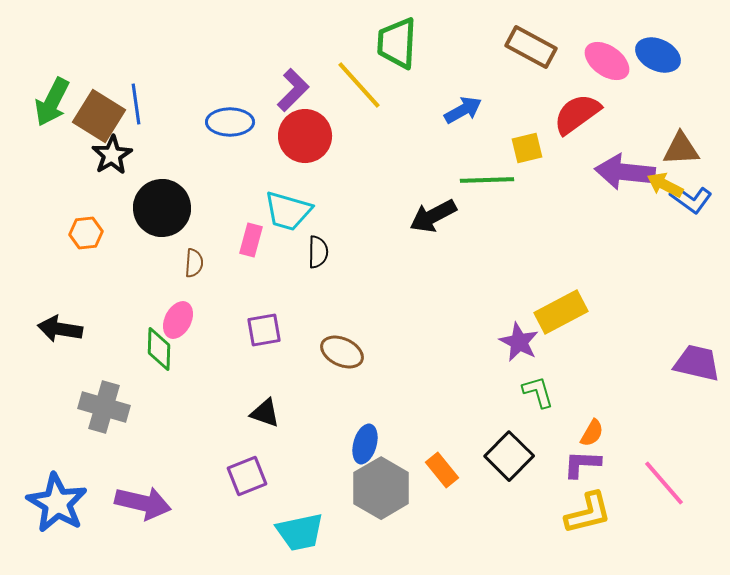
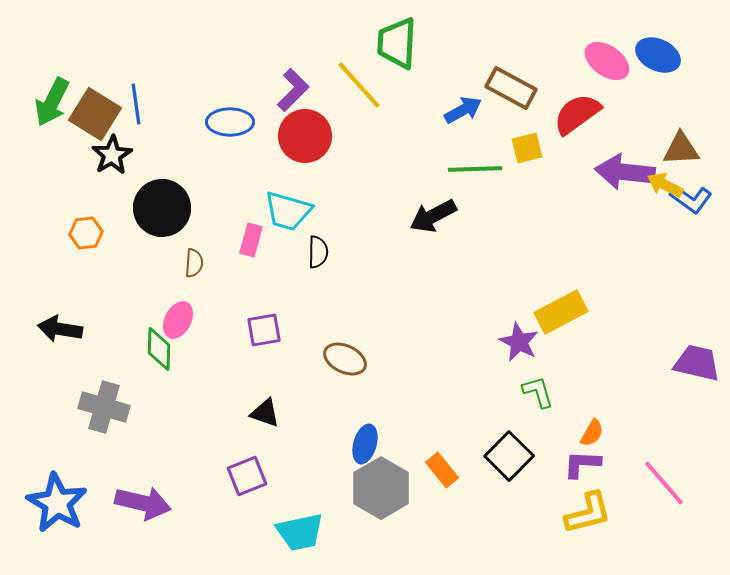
brown rectangle at (531, 47): moved 20 px left, 41 px down
brown square at (99, 116): moved 4 px left, 2 px up
green line at (487, 180): moved 12 px left, 11 px up
brown ellipse at (342, 352): moved 3 px right, 7 px down
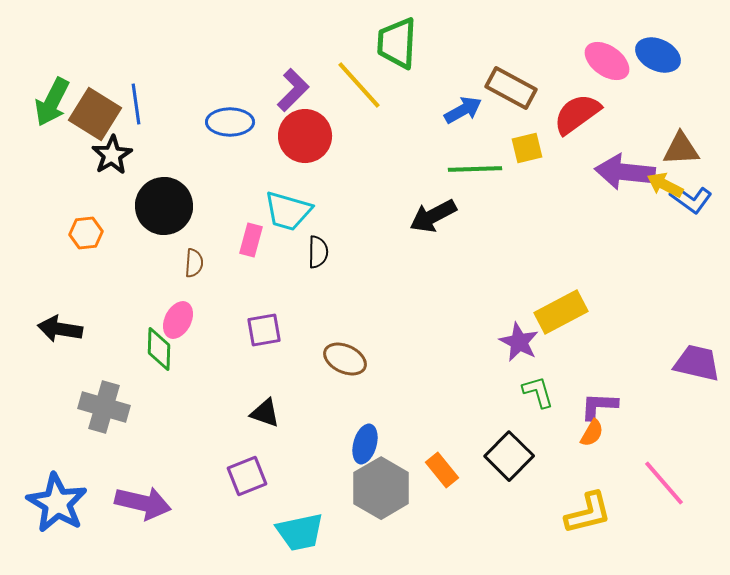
black circle at (162, 208): moved 2 px right, 2 px up
purple L-shape at (582, 464): moved 17 px right, 58 px up
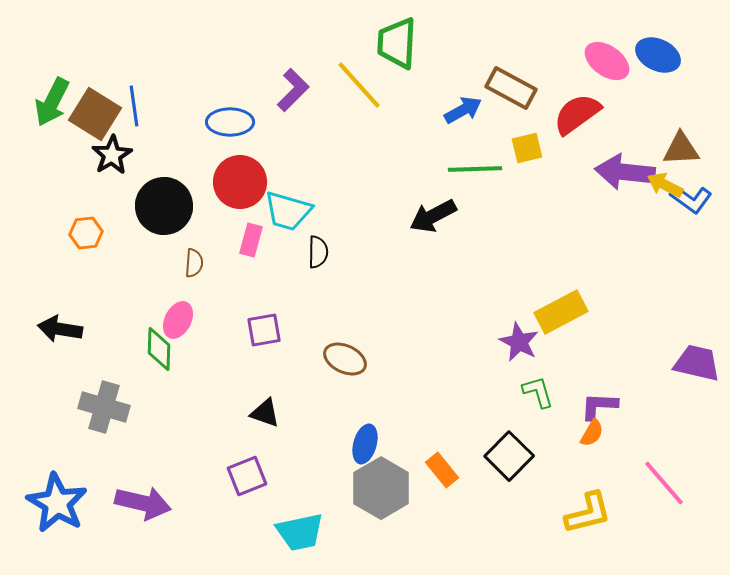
blue line at (136, 104): moved 2 px left, 2 px down
red circle at (305, 136): moved 65 px left, 46 px down
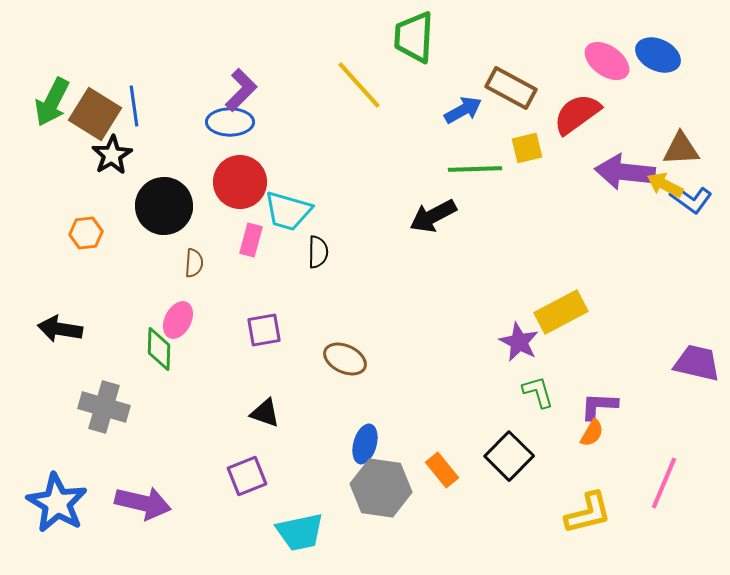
green trapezoid at (397, 43): moved 17 px right, 6 px up
purple L-shape at (293, 90): moved 52 px left
pink line at (664, 483): rotated 64 degrees clockwise
gray hexagon at (381, 488): rotated 22 degrees counterclockwise
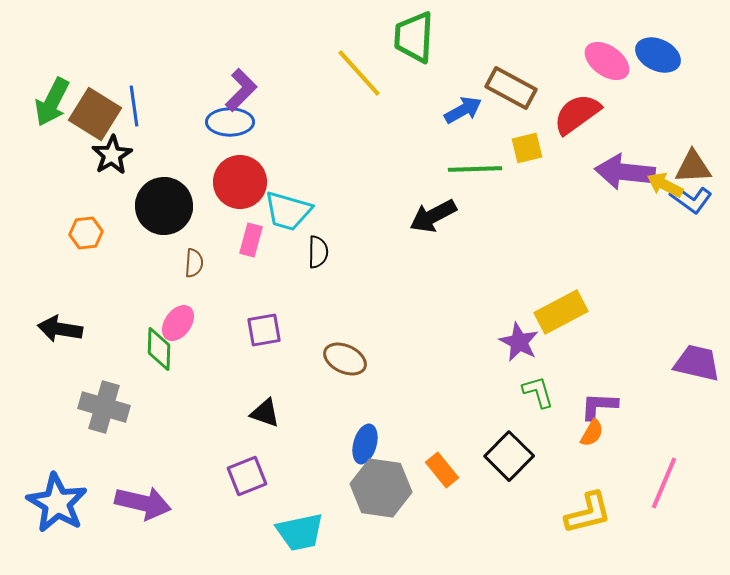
yellow line at (359, 85): moved 12 px up
brown triangle at (681, 149): moved 12 px right, 18 px down
pink ellipse at (178, 320): moved 3 px down; rotated 9 degrees clockwise
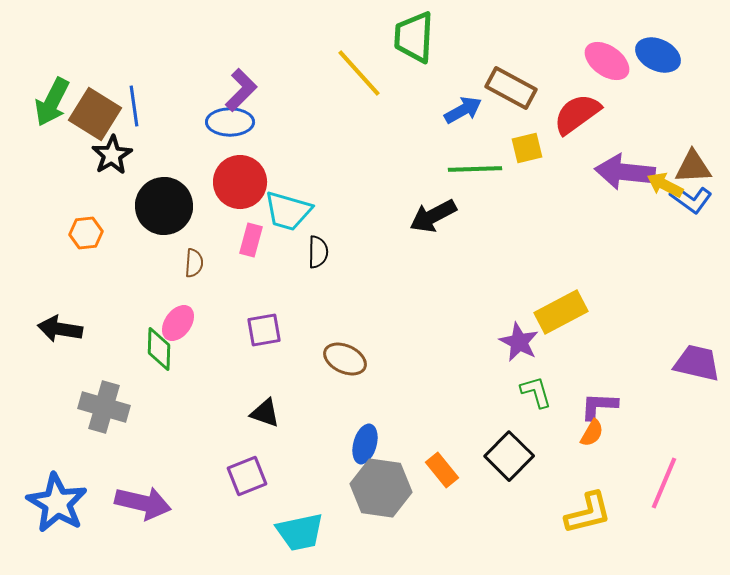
green L-shape at (538, 392): moved 2 px left
